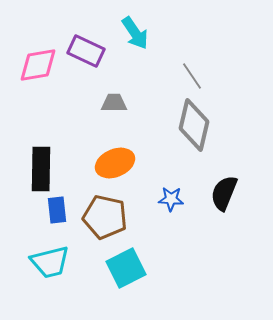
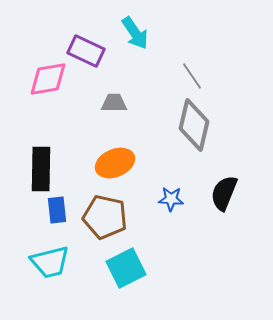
pink diamond: moved 10 px right, 14 px down
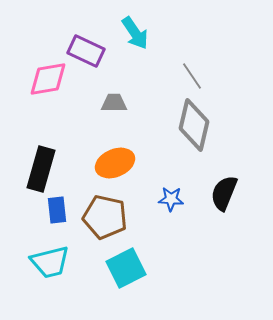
black rectangle: rotated 15 degrees clockwise
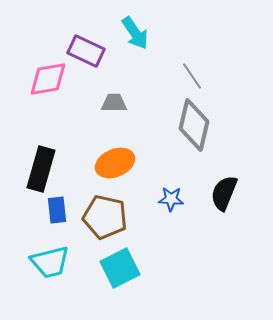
cyan square: moved 6 px left
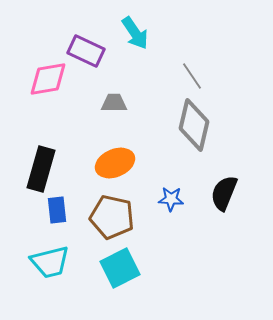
brown pentagon: moved 7 px right
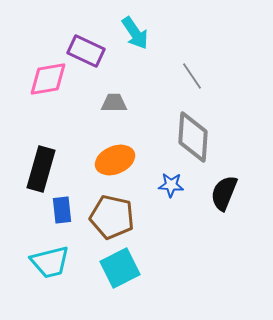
gray diamond: moved 1 px left, 12 px down; rotated 9 degrees counterclockwise
orange ellipse: moved 3 px up
blue star: moved 14 px up
blue rectangle: moved 5 px right
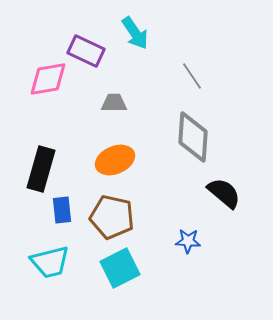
blue star: moved 17 px right, 56 px down
black semicircle: rotated 108 degrees clockwise
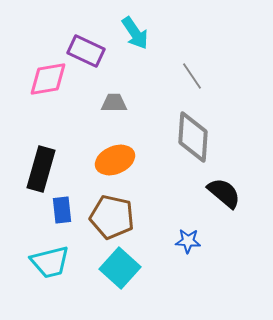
cyan square: rotated 21 degrees counterclockwise
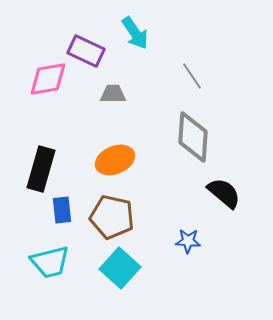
gray trapezoid: moved 1 px left, 9 px up
